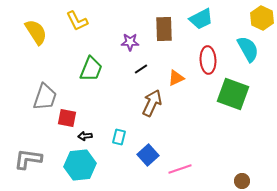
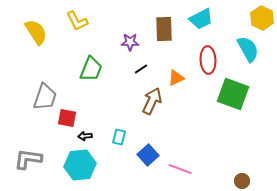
brown arrow: moved 2 px up
pink line: rotated 40 degrees clockwise
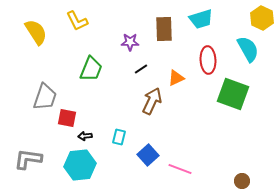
cyan trapezoid: rotated 10 degrees clockwise
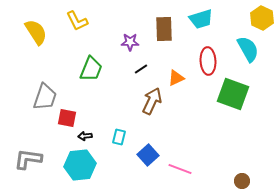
red ellipse: moved 1 px down
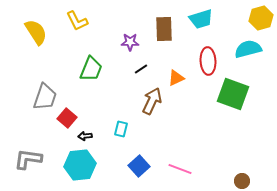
yellow hexagon: moved 1 px left; rotated 20 degrees clockwise
cyan semicircle: rotated 76 degrees counterclockwise
red square: rotated 30 degrees clockwise
cyan rectangle: moved 2 px right, 8 px up
blue square: moved 9 px left, 11 px down
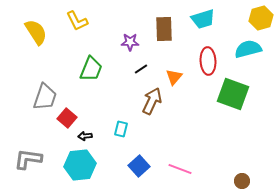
cyan trapezoid: moved 2 px right
orange triangle: moved 2 px left, 1 px up; rotated 24 degrees counterclockwise
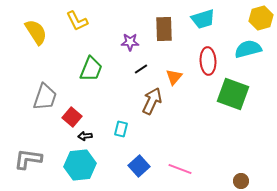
red square: moved 5 px right, 1 px up
brown circle: moved 1 px left
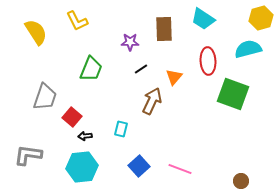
cyan trapezoid: rotated 50 degrees clockwise
gray L-shape: moved 4 px up
cyan hexagon: moved 2 px right, 2 px down
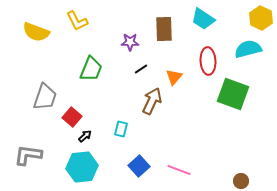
yellow hexagon: rotated 20 degrees counterclockwise
yellow semicircle: rotated 144 degrees clockwise
black arrow: rotated 144 degrees clockwise
pink line: moved 1 px left, 1 px down
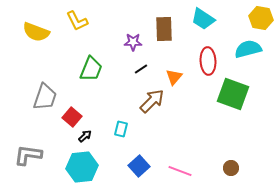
yellow hexagon: rotated 15 degrees counterclockwise
purple star: moved 3 px right
brown arrow: rotated 20 degrees clockwise
pink line: moved 1 px right, 1 px down
brown circle: moved 10 px left, 13 px up
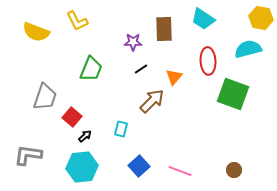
brown circle: moved 3 px right, 2 px down
